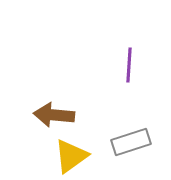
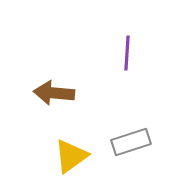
purple line: moved 2 px left, 12 px up
brown arrow: moved 22 px up
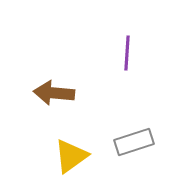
gray rectangle: moved 3 px right
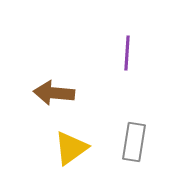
gray rectangle: rotated 63 degrees counterclockwise
yellow triangle: moved 8 px up
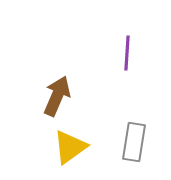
brown arrow: moved 3 px right, 3 px down; rotated 108 degrees clockwise
yellow triangle: moved 1 px left, 1 px up
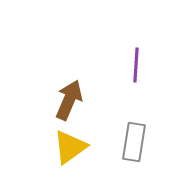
purple line: moved 9 px right, 12 px down
brown arrow: moved 12 px right, 4 px down
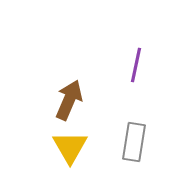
purple line: rotated 8 degrees clockwise
yellow triangle: rotated 24 degrees counterclockwise
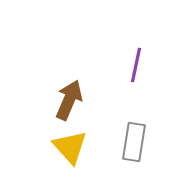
yellow triangle: rotated 12 degrees counterclockwise
